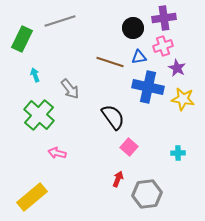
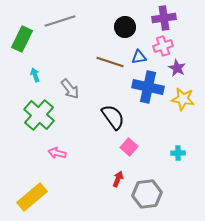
black circle: moved 8 px left, 1 px up
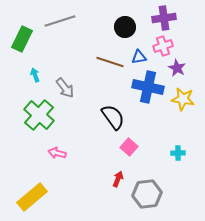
gray arrow: moved 5 px left, 1 px up
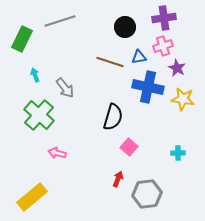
black semicircle: rotated 52 degrees clockwise
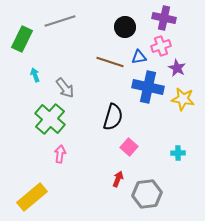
purple cross: rotated 20 degrees clockwise
pink cross: moved 2 px left
green cross: moved 11 px right, 4 px down
pink arrow: moved 3 px right, 1 px down; rotated 84 degrees clockwise
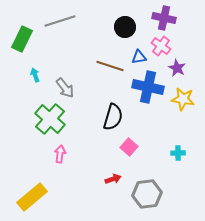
pink cross: rotated 36 degrees counterclockwise
brown line: moved 4 px down
red arrow: moved 5 px left; rotated 49 degrees clockwise
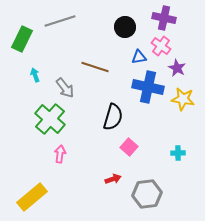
brown line: moved 15 px left, 1 px down
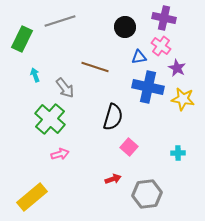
pink arrow: rotated 66 degrees clockwise
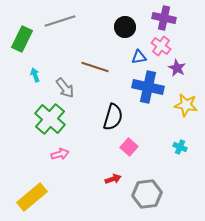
yellow star: moved 3 px right, 6 px down
cyan cross: moved 2 px right, 6 px up; rotated 24 degrees clockwise
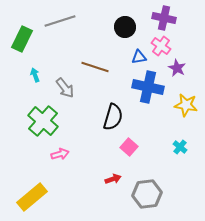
green cross: moved 7 px left, 2 px down
cyan cross: rotated 16 degrees clockwise
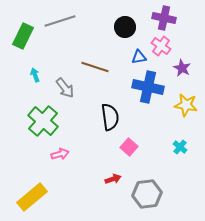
green rectangle: moved 1 px right, 3 px up
purple star: moved 5 px right
black semicircle: moved 3 px left; rotated 24 degrees counterclockwise
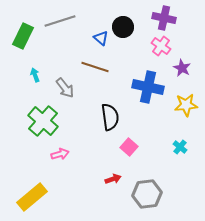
black circle: moved 2 px left
blue triangle: moved 38 px left, 19 px up; rotated 49 degrees clockwise
yellow star: rotated 15 degrees counterclockwise
